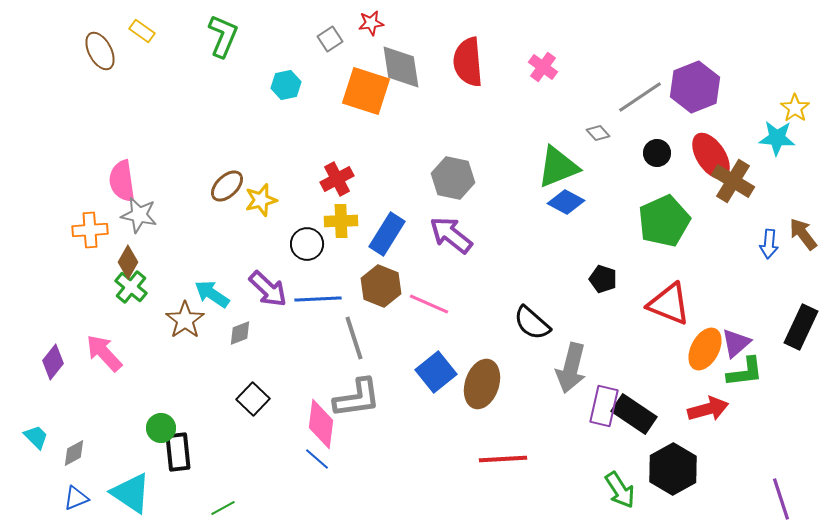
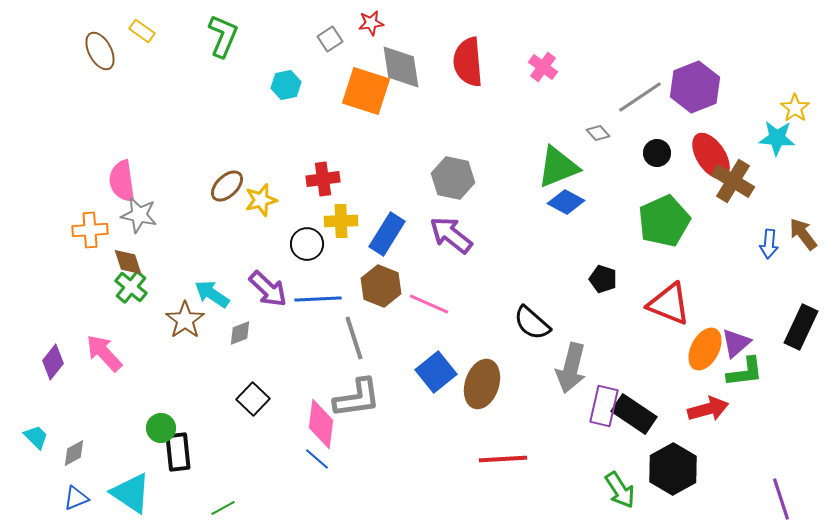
red cross at (337, 179): moved 14 px left; rotated 20 degrees clockwise
brown diamond at (128, 262): rotated 48 degrees counterclockwise
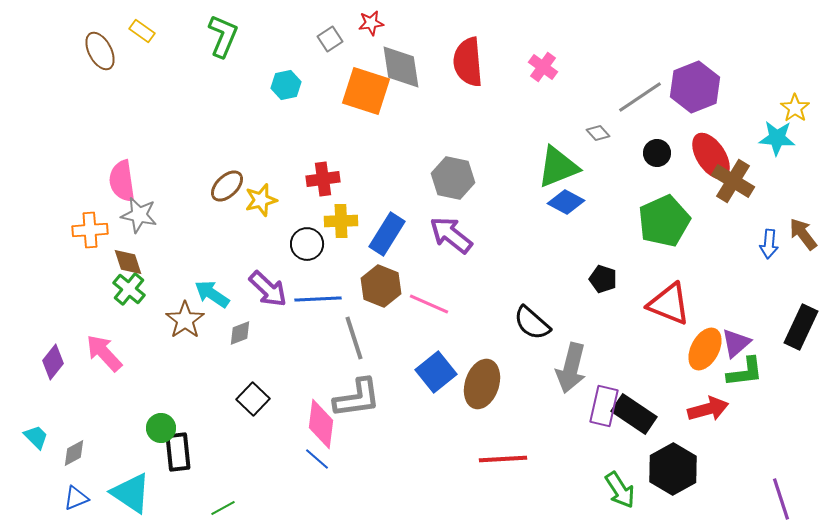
green cross at (131, 287): moved 2 px left, 2 px down
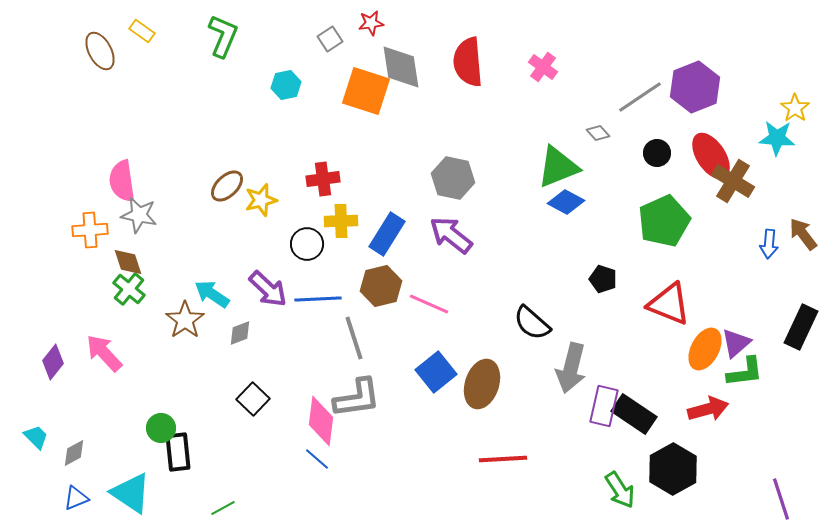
brown hexagon at (381, 286): rotated 24 degrees clockwise
pink diamond at (321, 424): moved 3 px up
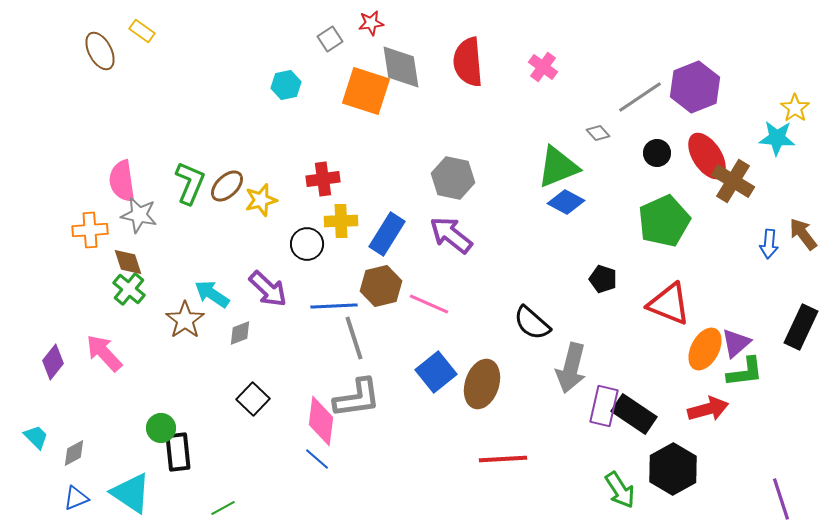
green L-shape at (223, 36): moved 33 px left, 147 px down
red ellipse at (711, 156): moved 4 px left
blue line at (318, 299): moved 16 px right, 7 px down
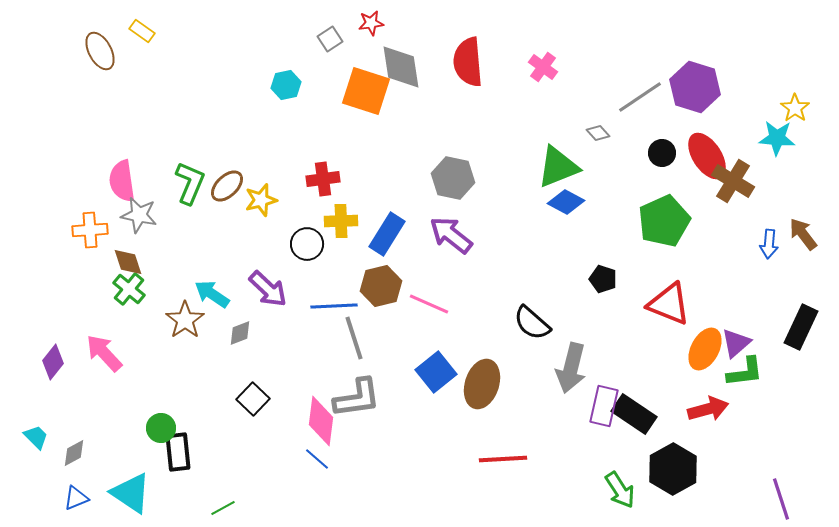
purple hexagon at (695, 87): rotated 21 degrees counterclockwise
black circle at (657, 153): moved 5 px right
